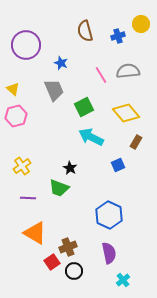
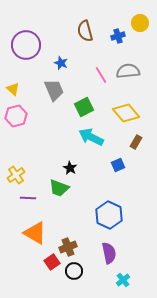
yellow circle: moved 1 px left, 1 px up
yellow cross: moved 6 px left, 9 px down
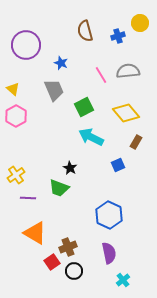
pink hexagon: rotated 15 degrees counterclockwise
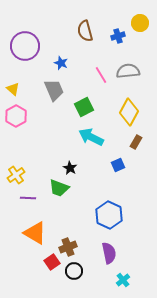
purple circle: moved 1 px left, 1 px down
yellow diamond: moved 3 px right, 1 px up; rotated 68 degrees clockwise
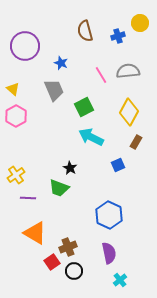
cyan cross: moved 3 px left
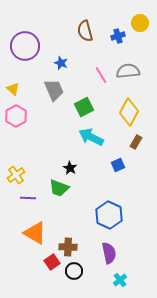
brown cross: rotated 24 degrees clockwise
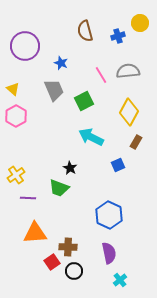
green square: moved 6 px up
orange triangle: rotated 35 degrees counterclockwise
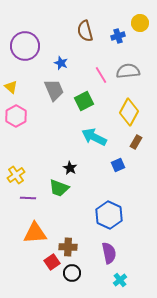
yellow triangle: moved 2 px left, 2 px up
cyan arrow: moved 3 px right
black circle: moved 2 px left, 2 px down
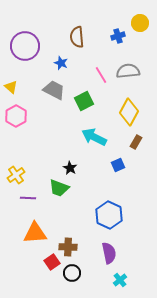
brown semicircle: moved 8 px left, 6 px down; rotated 10 degrees clockwise
gray trapezoid: rotated 40 degrees counterclockwise
